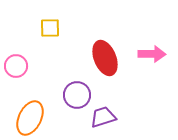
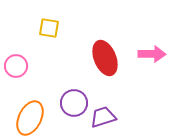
yellow square: moved 1 px left; rotated 10 degrees clockwise
purple circle: moved 3 px left, 8 px down
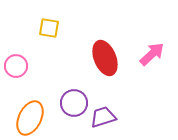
pink arrow: rotated 44 degrees counterclockwise
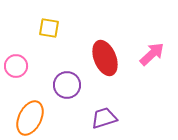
purple circle: moved 7 px left, 18 px up
purple trapezoid: moved 1 px right, 1 px down
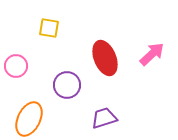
orange ellipse: moved 1 px left, 1 px down
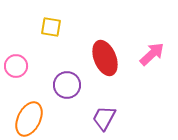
yellow square: moved 2 px right, 1 px up
purple trapezoid: rotated 44 degrees counterclockwise
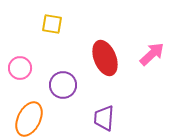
yellow square: moved 1 px right, 3 px up
pink circle: moved 4 px right, 2 px down
purple circle: moved 4 px left
purple trapezoid: rotated 24 degrees counterclockwise
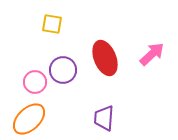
pink circle: moved 15 px right, 14 px down
purple circle: moved 15 px up
orange ellipse: rotated 20 degrees clockwise
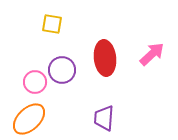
red ellipse: rotated 16 degrees clockwise
purple circle: moved 1 px left
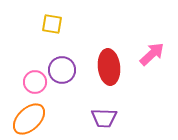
red ellipse: moved 4 px right, 9 px down
purple trapezoid: rotated 92 degrees counterclockwise
